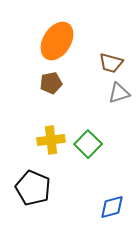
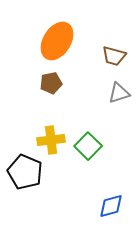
brown trapezoid: moved 3 px right, 7 px up
green square: moved 2 px down
black pentagon: moved 8 px left, 16 px up
blue diamond: moved 1 px left, 1 px up
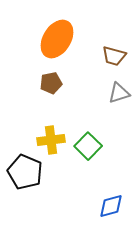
orange ellipse: moved 2 px up
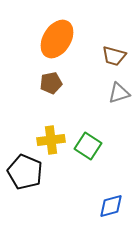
green square: rotated 12 degrees counterclockwise
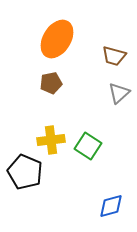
gray triangle: rotated 25 degrees counterclockwise
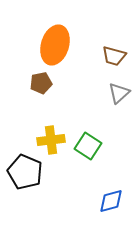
orange ellipse: moved 2 px left, 6 px down; rotated 15 degrees counterclockwise
brown pentagon: moved 10 px left
blue diamond: moved 5 px up
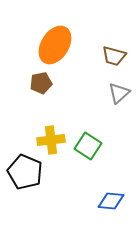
orange ellipse: rotated 15 degrees clockwise
blue diamond: rotated 20 degrees clockwise
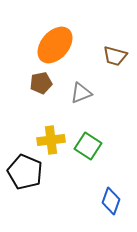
orange ellipse: rotated 9 degrees clockwise
brown trapezoid: moved 1 px right
gray triangle: moved 38 px left; rotated 20 degrees clockwise
blue diamond: rotated 76 degrees counterclockwise
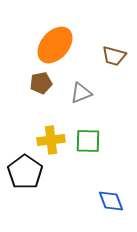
brown trapezoid: moved 1 px left
green square: moved 5 px up; rotated 32 degrees counterclockwise
black pentagon: rotated 12 degrees clockwise
blue diamond: rotated 40 degrees counterclockwise
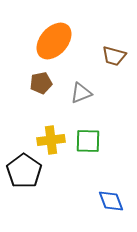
orange ellipse: moved 1 px left, 4 px up
black pentagon: moved 1 px left, 1 px up
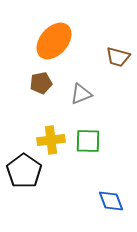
brown trapezoid: moved 4 px right, 1 px down
gray triangle: moved 1 px down
